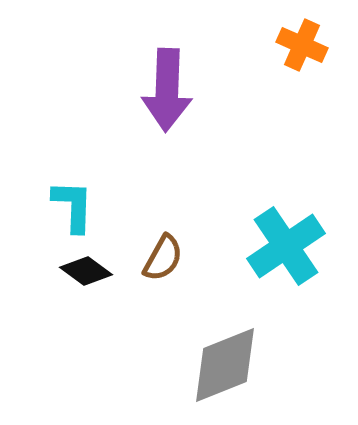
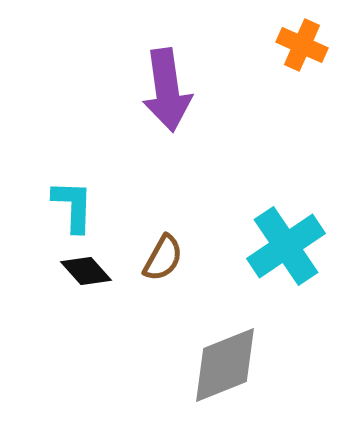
purple arrow: rotated 10 degrees counterclockwise
black diamond: rotated 12 degrees clockwise
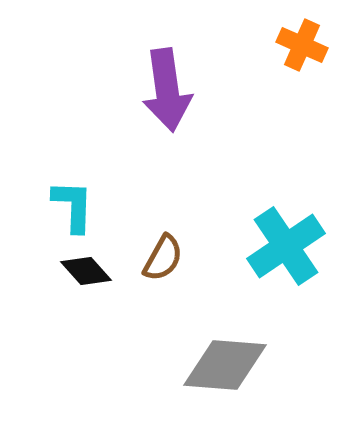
gray diamond: rotated 26 degrees clockwise
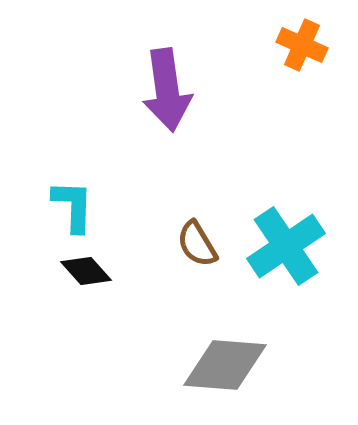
brown semicircle: moved 34 px right, 14 px up; rotated 120 degrees clockwise
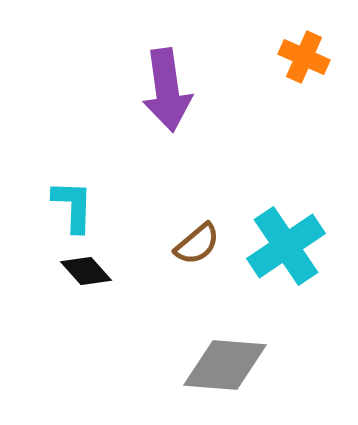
orange cross: moved 2 px right, 12 px down
brown semicircle: rotated 99 degrees counterclockwise
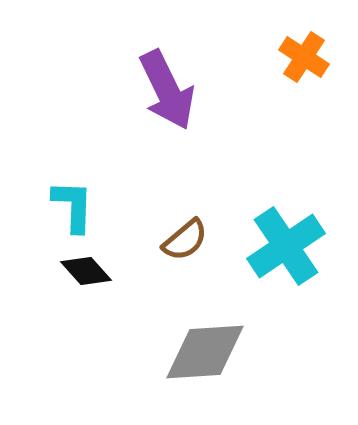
orange cross: rotated 9 degrees clockwise
purple arrow: rotated 18 degrees counterclockwise
brown semicircle: moved 12 px left, 4 px up
gray diamond: moved 20 px left, 13 px up; rotated 8 degrees counterclockwise
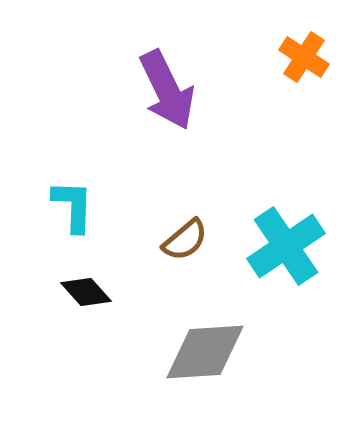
black diamond: moved 21 px down
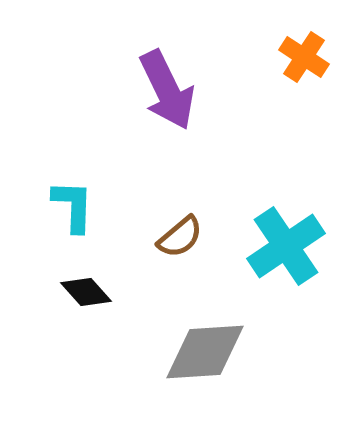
brown semicircle: moved 5 px left, 3 px up
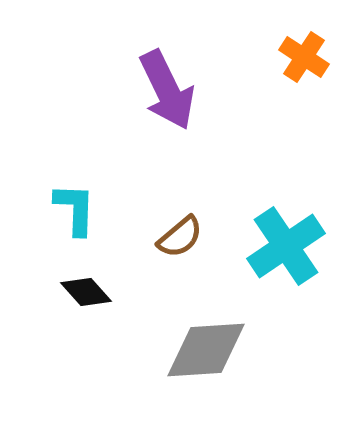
cyan L-shape: moved 2 px right, 3 px down
gray diamond: moved 1 px right, 2 px up
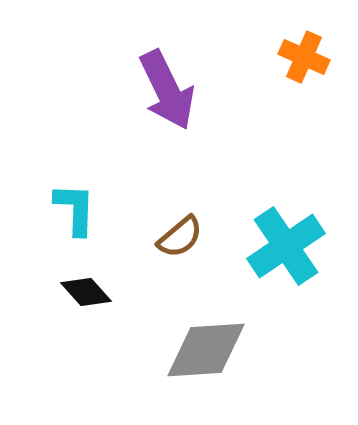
orange cross: rotated 9 degrees counterclockwise
